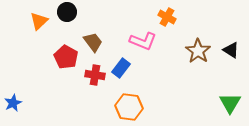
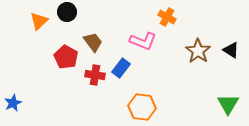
green triangle: moved 2 px left, 1 px down
orange hexagon: moved 13 px right
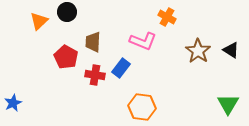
brown trapezoid: rotated 140 degrees counterclockwise
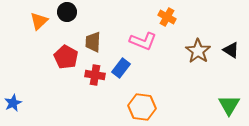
green triangle: moved 1 px right, 1 px down
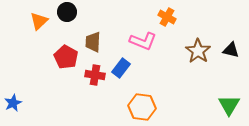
black triangle: rotated 18 degrees counterclockwise
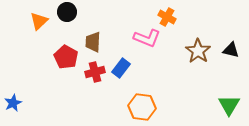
pink L-shape: moved 4 px right, 3 px up
red cross: moved 3 px up; rotated 24 degrees counterclockwise
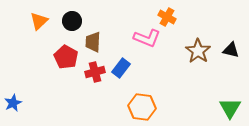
black circle: moved 5 px right, 9 px down
green triangle: moved 1 px right, 3 px down
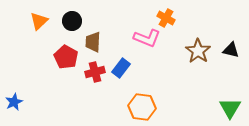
orange cross: moved 1 px left, 1 px down
blue star: moved 1 px right, 1 px up
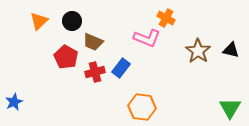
brown trapezoid: rotated 70 degrees counterclockwise
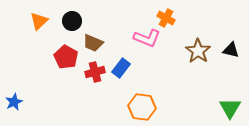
brown trapezoid: moved 1 px down
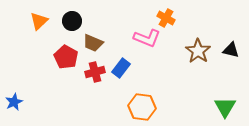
green triangle: moved 5 px left, 1 px up
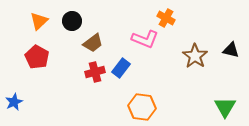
pink L-shape: moved 2 px left, 1 px down
brown trapezoid: rotated 60 degrees counterclockwise
brown star: moved 3 px left, 5 px down
red pentagon: moved 29 px left
